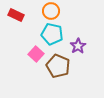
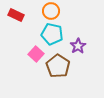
brown pentagon: rotated 10 degrees clockwise
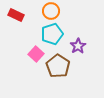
cyan pentagon: rotated 30 degrees counterclockwise
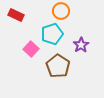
orange circle: moved 10 px right
purple star: moved 3 px right, 1 px up
pink square: moved 5 px left, 5 px up
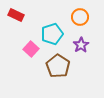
orange circle: moved 19 px right, 6 px down
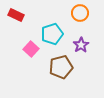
orange circle: moved 4 px up
brown pentagon: moved 3 px right, 1 px down; rotated 25 degrees clockwise
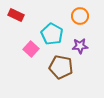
orange circle: moved 3 px down
cyan pentagon: rotated 25 degrees counterclockwise
purple star: moved 1 px left, 1 px down; rotated 28 degrees clockwise
brown pentagon: rotated 25 degrees clockwise
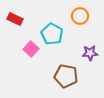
red rectangle: moved 1 px left, 4 px down
purple star: moved 10 px right, 7 px down
brown pentagon: moved 5 px right, 9 px down
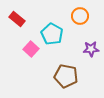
red rectangle: moved 2 px right; rotated 14 degrees clockwise
purple star: moved 1 px right, 4 px up
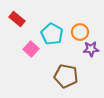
orange circle: moved 16 px down
